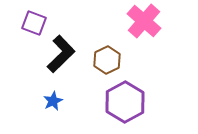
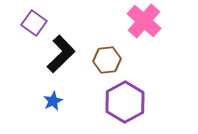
purple square: rotated 15 degrees clockwise
brown hexagon: rotated 20 degrees clockwise
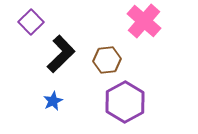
purple square: moved 3 px left, 1 px up; rotated 10 degrees clockwise
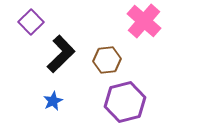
purple hexagon: rotated 15 degrees clockwise
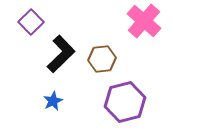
brown hexagon: moved 5 px left, 1 px up
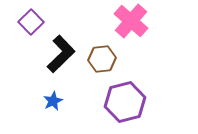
pink cross: moved 13 px left
